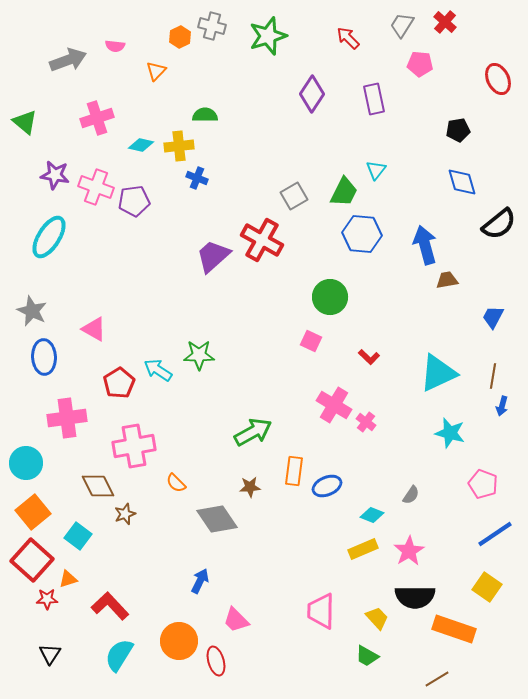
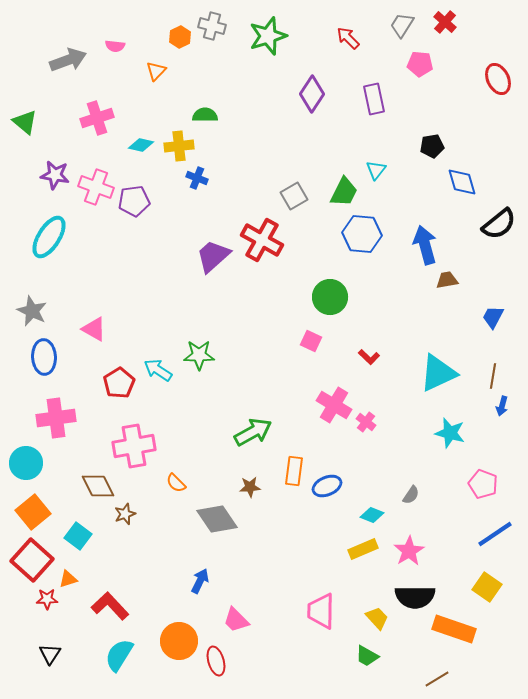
black pentagon at (458, 130): moved 26 px left, 16 px down
pink cross at (67, 418): moved 11 px left
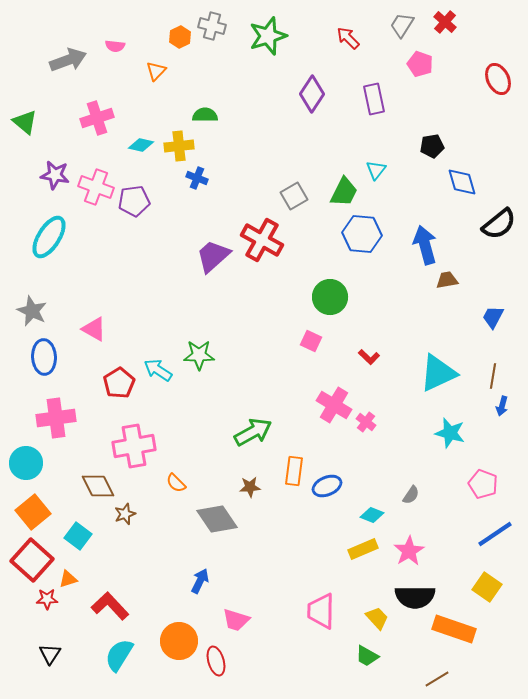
pink pentagon at (420, 64): rotated 15 degrees clockwise
pink trapezoid at (236, 620): rotated 28 degrees counterclockwise
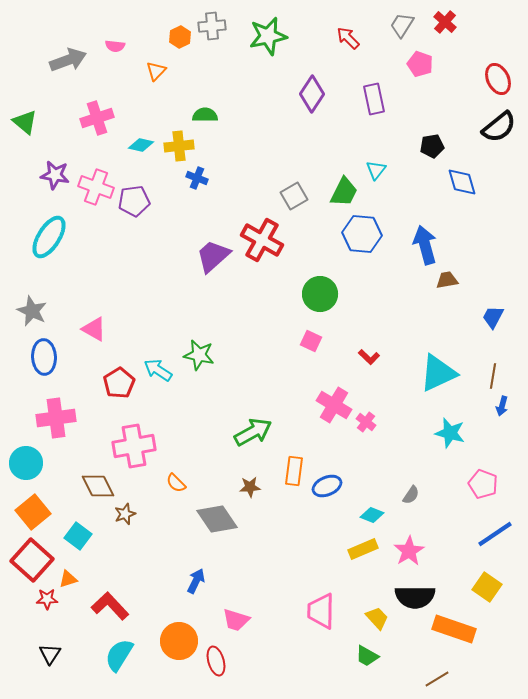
gray cross at (212, 26): rotated 20 degrees counterclockwise
green star at (268, 36): rotated 6 degrees clockwise
black semicircle at (499, 224): moved 97 px up
green circle at (330, 297): moved 10 px left, 3 px up
green star at (199, 355): rotated 12 degrees clockwise
blue arrow at (200, 581): moved 4 px left
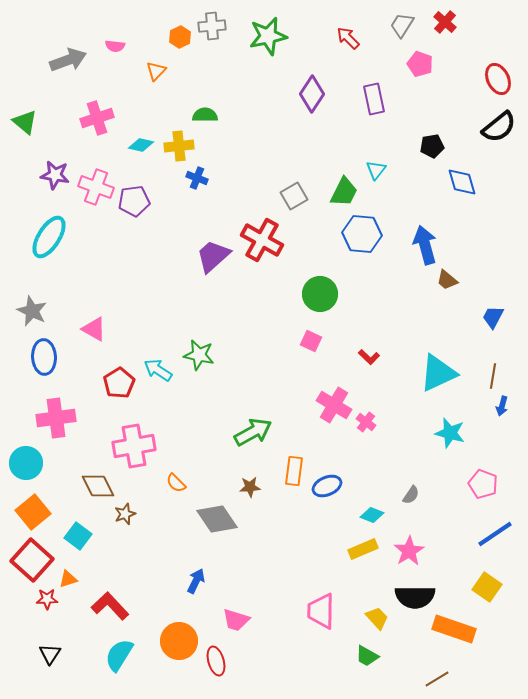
brown trapezoid at (447, 280): rotated 130 degrees counterclockwise
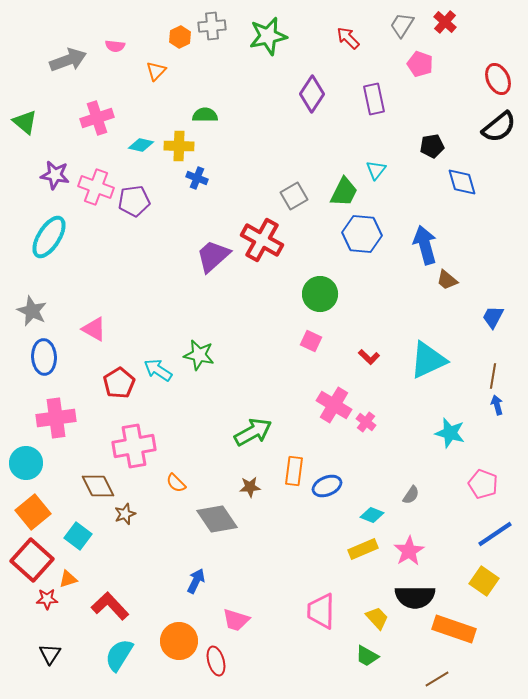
yellow cross at (179, 146): rotated 8 degrees clockwise
cyan triangle at (438, 373): moved 10 px left, 13 px up
blue arrow at (502, 406): moved 5 px left, 1 px up; rotated 150 degrees clockwise
yellow square at (487, 587): moved 3 px left, 6 px up
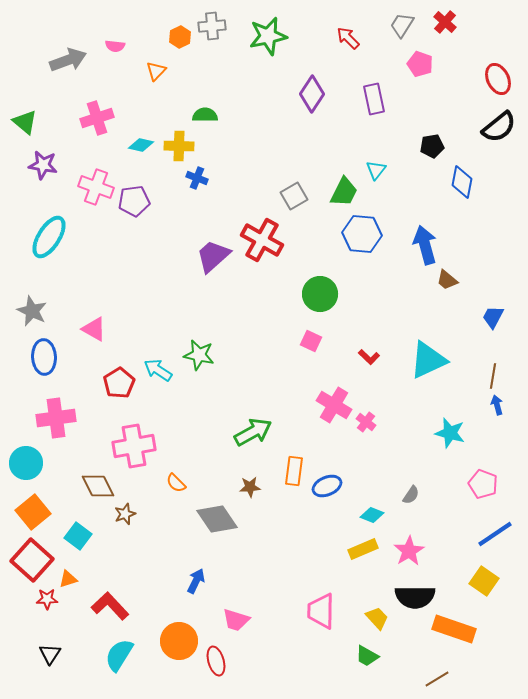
purple star at (55, 175): moved 12 px left, 10 px up
blue diamond at (462, 182): rotated 28 degrees clockwise
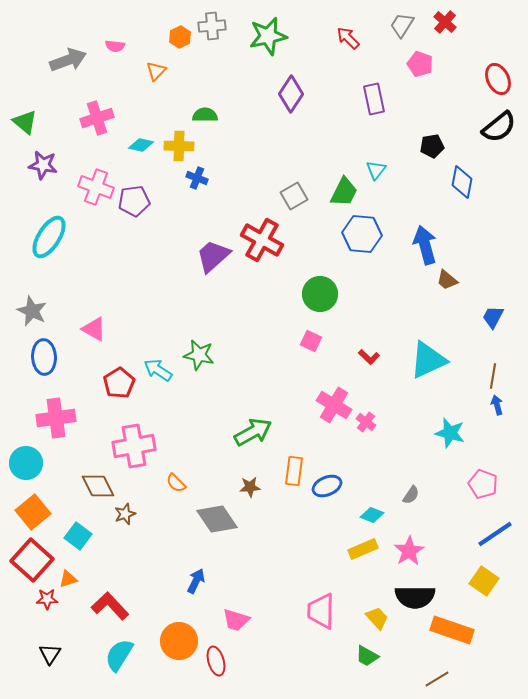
purple diamond at (312, 94): moved 21 px left
orange rectangle at (454, 629): moved 2 px left, 1 px down
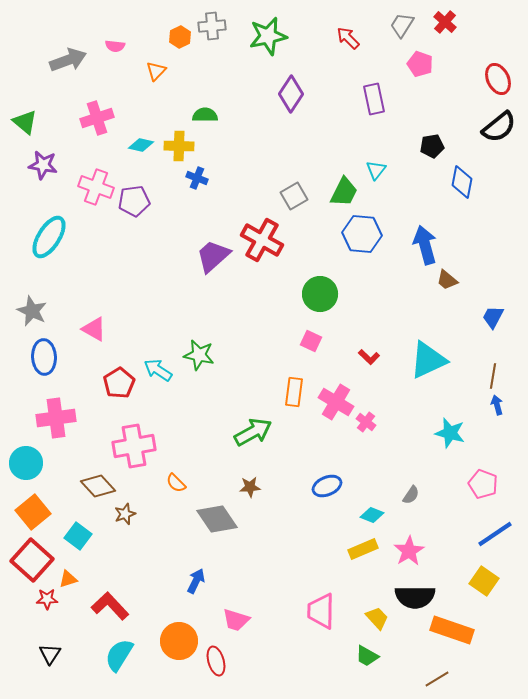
pink cross at (334, 405): moved 2 px right, 3 px up
orange rectangle at (294, 471): moved 79 px up
brown diamond at (98, 486): rotated 16 degrees counterclockwise
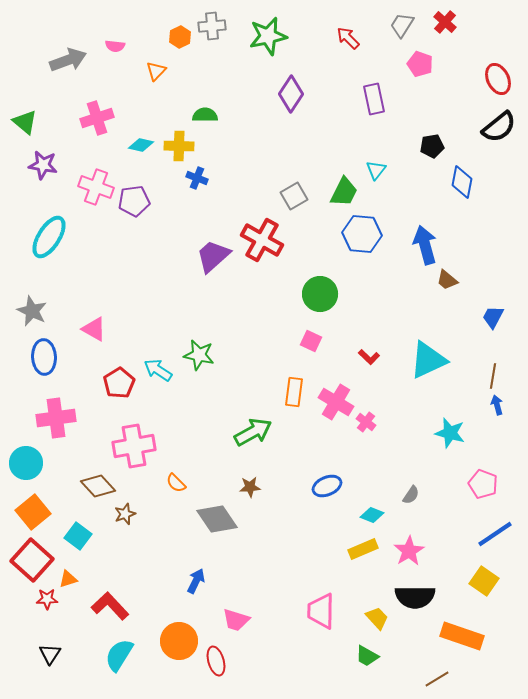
orange rectangle at (452, 630): moved 10 px right, 6 px down
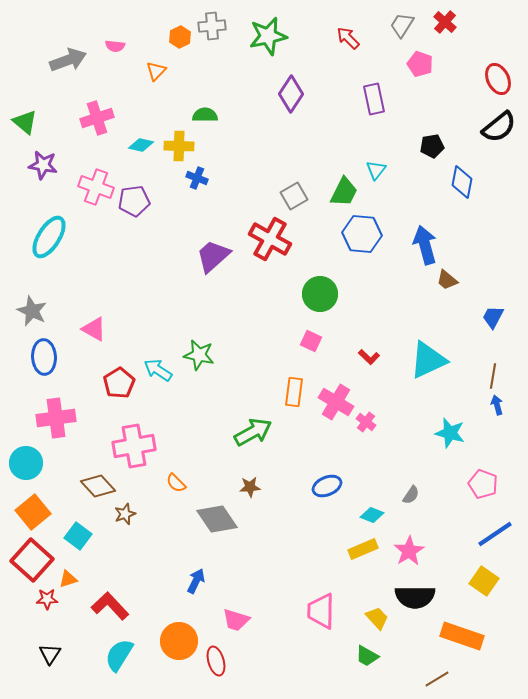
red cross at (262, 240): moved 8 px right, 1 px up
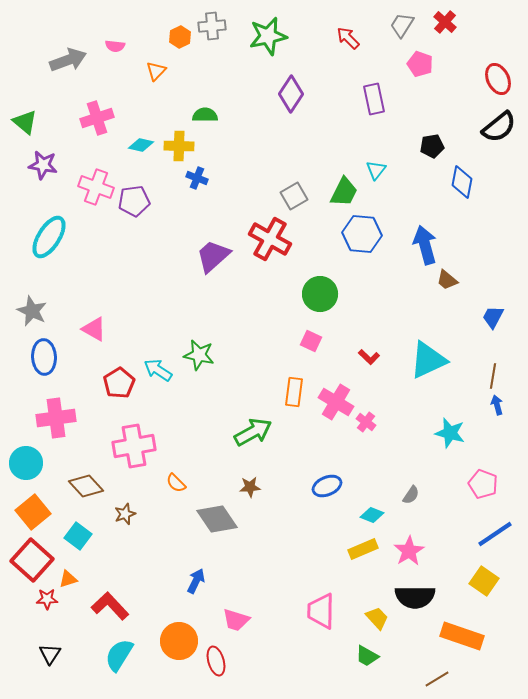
brown diamond at (98, 486): moved 12 px left
